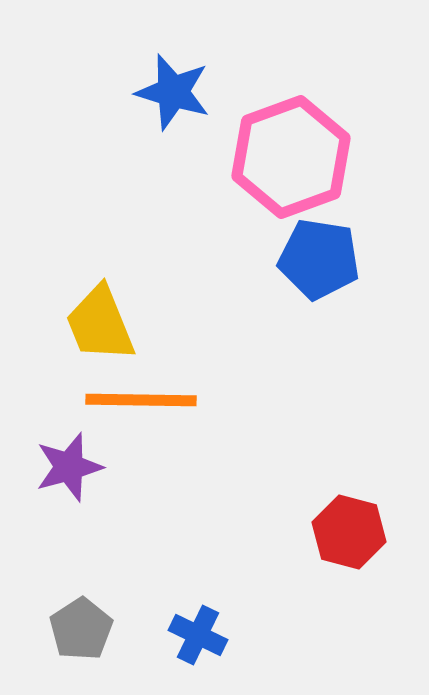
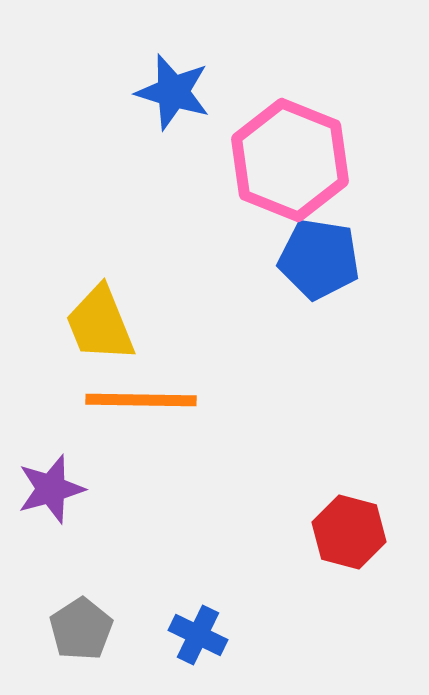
pink hexagon: moved 1 px left, 3 px down; rotated 18 degrees counterclockwise
purple star: moved 18 px left, 22 px down
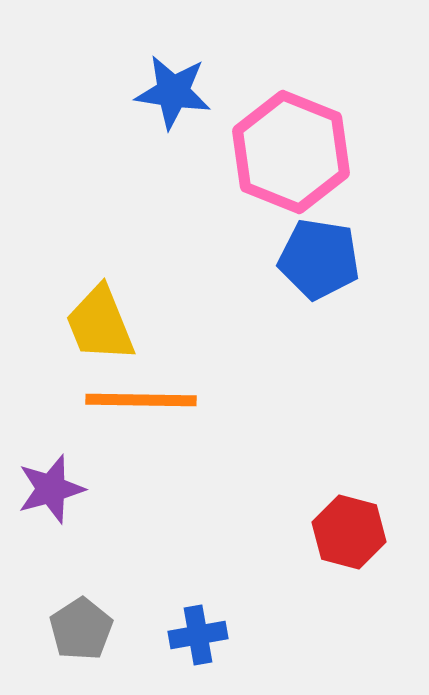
blue star: rotated 8 degrees counterclockwise
pink hexagon: moved 1 px right, 8 px up
blue cross: rotated 36 degrees counterclockwise
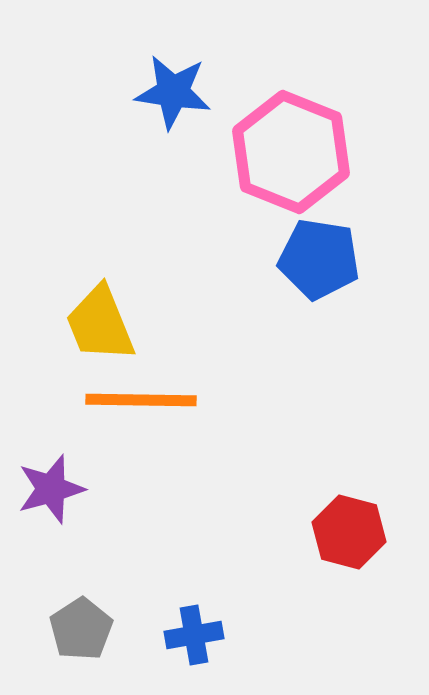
blue cross: moved 4 px left
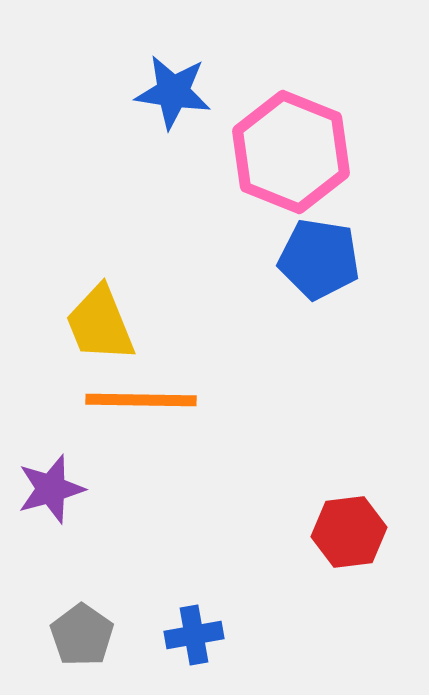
red hexagon: rotated 22 degrees counterclockwise
gray pentagon: moved 1 px right, 6 px down; rotated 4 degrees counterclockwise
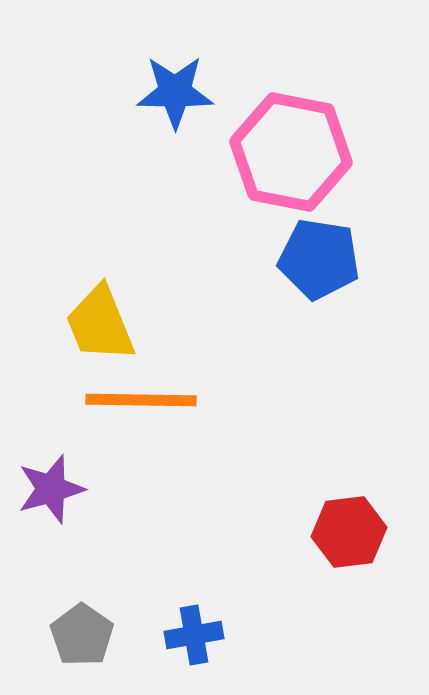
blue star: moved 2 px right; rotated 8 degrees counterclockwise
pink hexagon: rotated 11 degrees counterclockwise
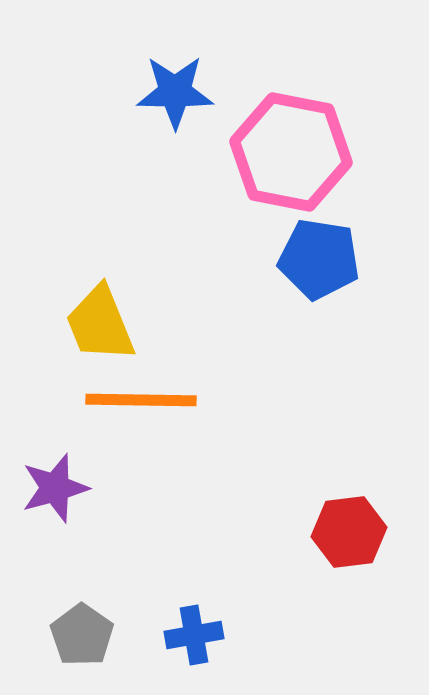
purple star: moved 4 px right, 1 px up
